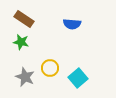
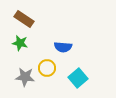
blue semicircle: moved 9 px left, 23 px down
green star: moved 1 px left, 1 px down
yellow circle: moved 3 px left
gray star: rotated 18 degrees counterclockwise
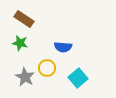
gray star: rotated 24 degrees clockwise
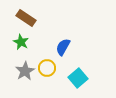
brown rectangle: moved 2 px right, 1 px up
green star: moved 1 px right, 1 px up; rotated 14 degrees clockwise
blue semicircle: rotated 114 degrees clockwise
gray star: moved 6 px up; rotated 12 degrees clockwise
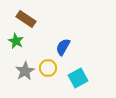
brown rectangle: moved 1 px down
green star: moved 5 px left, 1 px up
yellow circle: moved 1 px right
cyan square: rotated 12 degrees clockwise
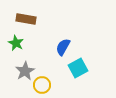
brown rectangle: rotated 24 degrees counterclockwise
green star: moved 2 px down
yellow circle: moved 6 px left, 17 px down
cyan square: moved 10 px up
